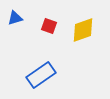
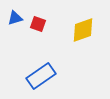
red square: moved 11 px left, 2 px up
blue rectangle: moved 1 px down
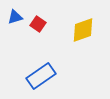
blue triangle: moved 1 px up
red square: rotated 14 degrees clockwise
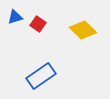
yellow diamond: rotated 64 degrees clockwise
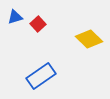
red square: rotated 14 degrees clockwise
yellow diamond: moved 6 px right, 9 px down
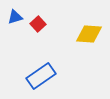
yellow diamond: moved 5 px up; rotated 40 degrees counterclockwise
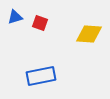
red square: moved 2 px right, 1 px up; rotated 28 degrees counterclockwise
blue rectangle: rotated 24 degrees clockwise
